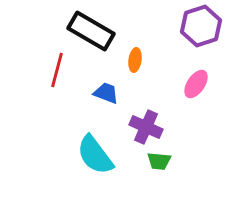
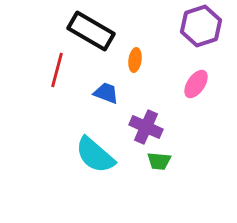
cyan semicircle: rotated 12 degrees counterclockwise
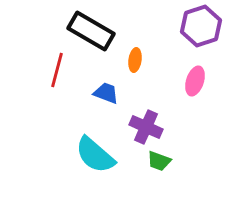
pink ellipse: moved 1 px left, 3 px up; rotated 16 degrees counterclockwise
green trapezoid: rotated 15 degrees clockwise
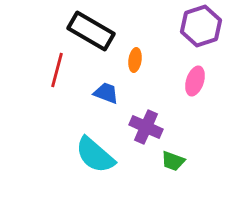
green trapezoid: moved 14 px right
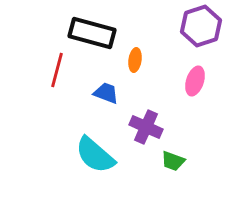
black rectangle: moved 1 px right, 2 px down; rotated 15 degrees counterclockwise
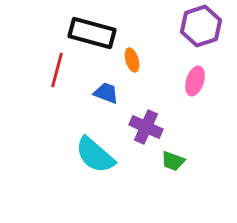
orange ellipse: moved 3 px left; rotated 25 degrees counterclockwise
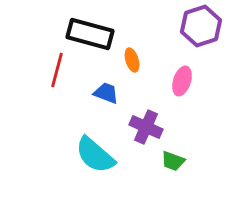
black rectangle: moved 2 px left, 1 px down
pink ellipse: moved 13 px left
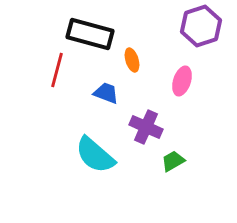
green trapezoid: rotated 130 degrees clockwise
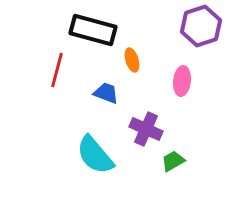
black rectangle: moved 3 px right, 4 px up
pink ellipse: rotated 12 degrees counterclockwise
purple cross: moved 2 px down
cyan semicircle: rotated 9 degrees clockwise
